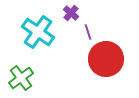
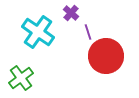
red circle: moved 3 px up
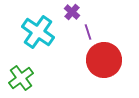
purple cross: moved 1 px right, 1 px up
red circle: moved 2 px left, 4 px down
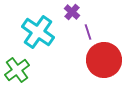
green cross: moved 4 px left, 8 px up
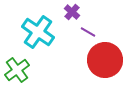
purple line: rotated 42 degrees counterclockwise
red circle: moved 1 px right
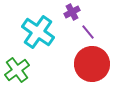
purple cross: rotated 21 degrees clockwise
purple line: rotated 21 degrees clockwise
red circle: moved 13 px left, 4 px down
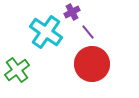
cyan cross: moved 8 px right
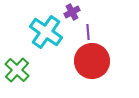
purple line: rotated 35 degrees clockwise
red circle: moved 3 px up
green cross: rotated 10 degrees counterclockwise
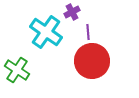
green cross: rotated 10 degrees counterclockwise
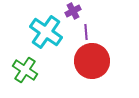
purple cross: moved 1 px right, 1 px up
purple line: moved 2 px left
green cross: moved 8 px right
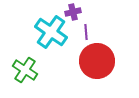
purple cross: moved 1 px down; rotated 14 degrees clockwise
cyan cross: moved 5 px right
red circle: moved 5 px right
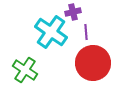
red circle: moved 4 px left, 2 px down
